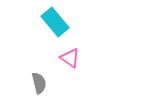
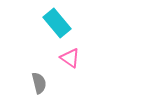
cyan rectangle: moved 2 px right, 1 px down
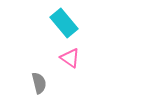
cyan rectangle: moved 7 px right
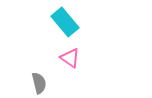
cyan rectangle: moved 1 px right, 1 px up
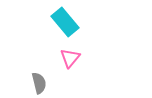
pink triangle: rotated 35 degrees clockwise
